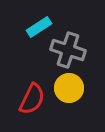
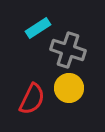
cyan rectangle: moved 1 px left, 1 px down
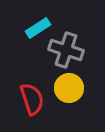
gray cross: moved 2 px left
red semicircle: rotated 44 degrees counterclockwise
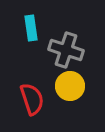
cyan rectangle: moved 7 px left; rotated 65 degrees counterclockwise
yellow circle: moved 1 px right, 2 px up
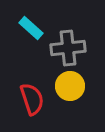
cyan rectangle: rotated 40 degrees counterclockwise
gray cross: moved 2 px right, 2 px up; rotated 24 degrees counterclockwise
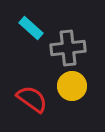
yellow circle: moved 2 px right
red semicircle: rotated 36 degrees counterclockwise
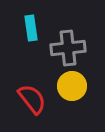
cyan rectangle: rotated 40 degrees clockwise
red semicircle: rotated 16 degrees clockwise
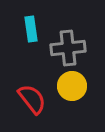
cyan rectangle: moved 1 px down
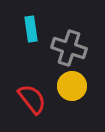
gray cross: moved 1 px right; rotated 24 degrees clockwise
